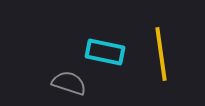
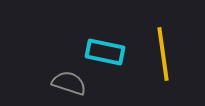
yellow line: moved 2 px right
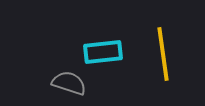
cyan rectangle: moved 2 px left; rotated 18 degrees counterclockwise
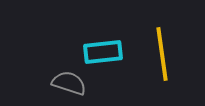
yellow line: moved 1 px left
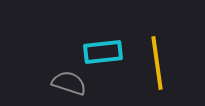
yellow line: moved 5 px left, 9 px down
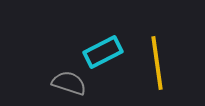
cyan rectangle: rotated 21 degrees counterclockwise
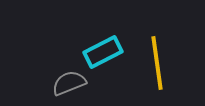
gray semicircle: rotated 40 degrees counterclockwise
